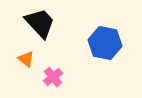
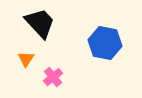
orange triangle: rotated 24 degrees clockwise
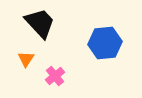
blue hexagon: rotated 16 degrees counterclockwise
pink cross: moved 2 px right, 1 px up
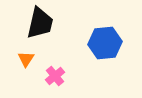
black trapezoid: rotated 56 degrees clockwise
